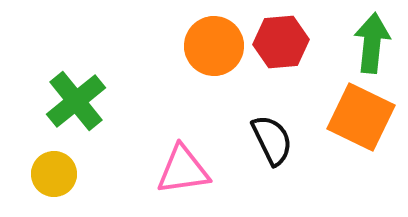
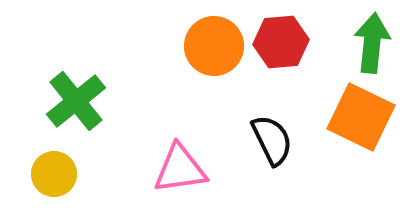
pink triangle: moved 3 px left, 1 px up
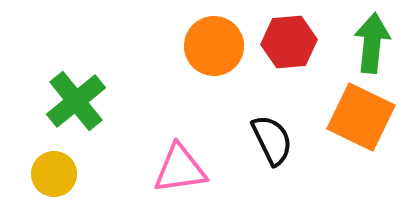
red hexagon: moved 8 px right
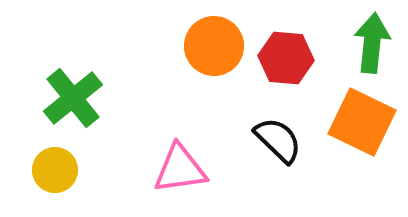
red hexagon: moved 3 px left, 16 px down; rotated 10 degrees clockwise
green cross: moved 3 px left, 3 px up
orange square: moved 1 px right, 5 px down
black semicircle: moved 6 px right; rotated 20 degrees counterclockwise
yellow circle: moved 1 px right, 4 px up
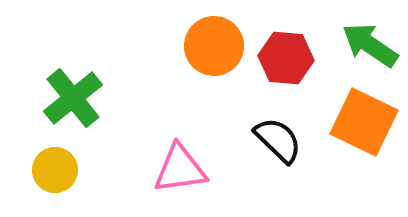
green arrow: moved 2 px left, 2 px down; rotated 62 degrees counterclockwise
orange square: moved 2 px right
